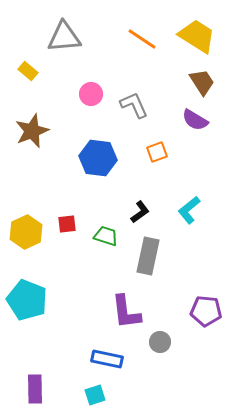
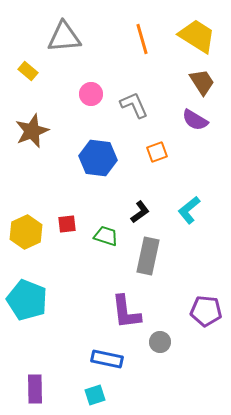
orange line: rotated 40 degrees clockwise
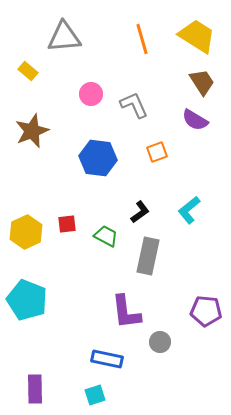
green trapezoid: rotated 10 degrees clockwise
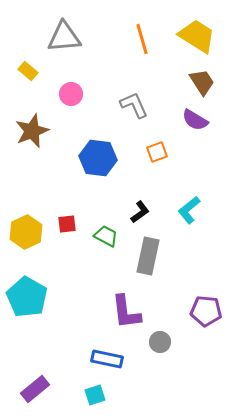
pink circle: moved 20 px left
cyan pentagon: moved 3 px up; rotated 9 degrees clockwise
purple rectangle: rotated 52 degrees clockwise
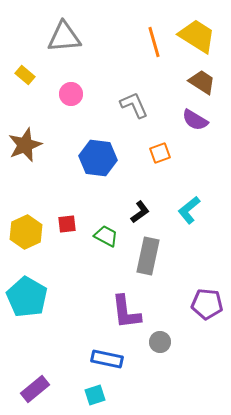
orange line: moved 12 px right, 3 px down
yellow rectangle: moved 3 px left, 4 px down
brown trapezoid: rotated 24 degrees counterclockwise
brown star: moved 7 px left, 14 px down
orange square: moved 3 px right, 1 px down
purple pentagon: moved 1 px right, 7 px up
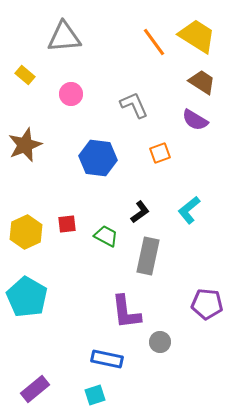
orange line: rotated 20 degrees counterclockwise
